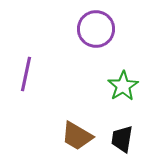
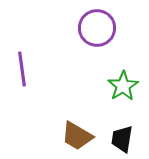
purple circle: moved 1 px right, 1 px up
purple line: moved 4 px left, 5 px up; rotated 20 degrees counterclockwise
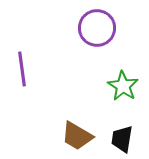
green star: rotated 8 degrees counterclockwise
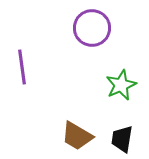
purple circle: moved 5 px left
purple line: moved 2 px up
green star: moved 2 px left, 1 px up; rotated 16 degrees clockwise
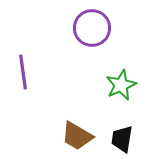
purple line: moved 1 px right, 5 px down
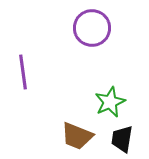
green star: moved 11 px left, 17 px down
brown trapezoid: rotated 8 degrees counterclockwise
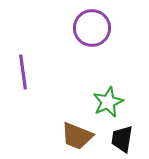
green star: moved 2 px left
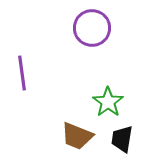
purple line: moved 1 px left, 1 px down
green star: rotated 12 degrees counterclockwise
